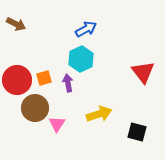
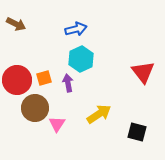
blue arrow: moved 10 px left; rotated 15 degrees clockwise
yellow arrow: rotated 15 degrees counterclockwise
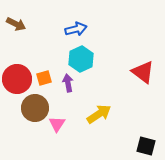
red triangle: rotated 15 degrees counterclockwise
red circle: moved 1 px up
black square: moved 9 px right, 14 px down
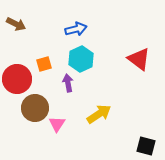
red triangle: moved 4 px left, 13 px up
orange square: moved 14 px up
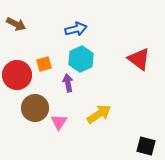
red circle: moved 4 px up
pink triangle: moved 2 px right, 2 px up
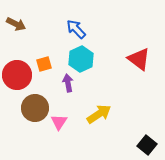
blue arrow: rotated 120 degrees counterclockwise
black square: moved 1 px right, 1 px up; rotated 24 degrees clockwise
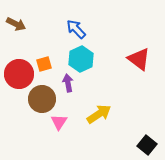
red circle: moved 2 px right, 1 px up
brown circle: moved 7 px right, 9 px up
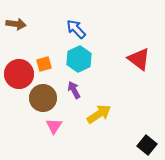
brown arrow: rotated 18 degrees counterclockwise
cyan hexagon: moved 2 px left
purple arrow: moved 6 px right, 7 px down; rotated 18 degrees counterclockwise
brown circle: moved 1 px right, 1 px up
pink triangle: moved 5 px left, 4 px down
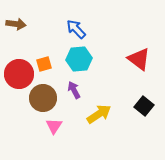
cyan hexagon: rotated 20 degrees clockwise
black square: moved 3 px left, 39 px up
